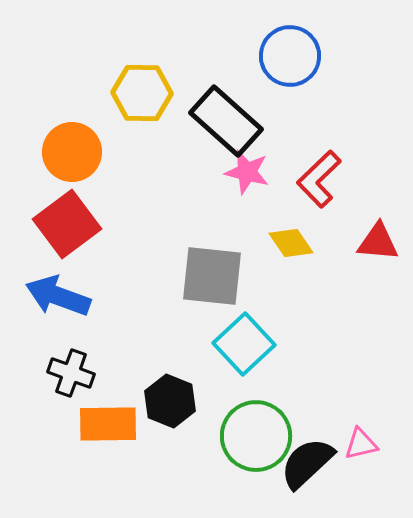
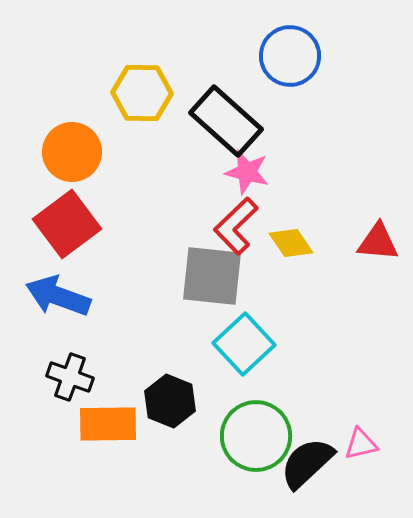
red L-shape: moved 83 px left, 47 px down
black cross: moved 1 px left, 4 px down
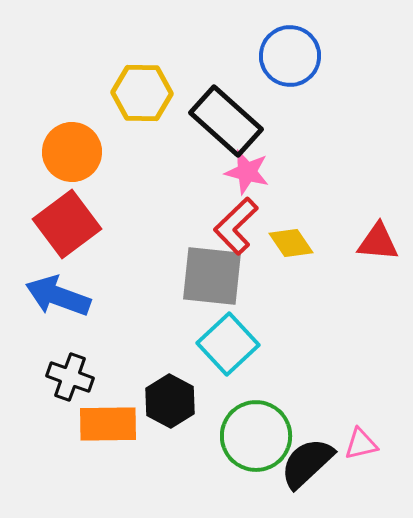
cyan square: moved 16 px left
black hexagon: rotated 6 degrees clockwise
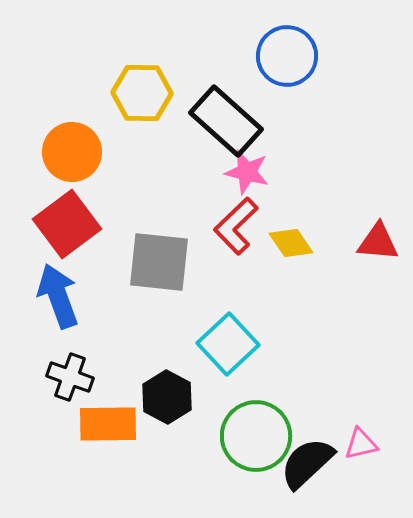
blue circle: moved 3 px left
gray square: moved 53 px left, 14 px up
blue arrow: rotated 50 degrees clockwise
black hexagon: moved 3 px left, 4 px up
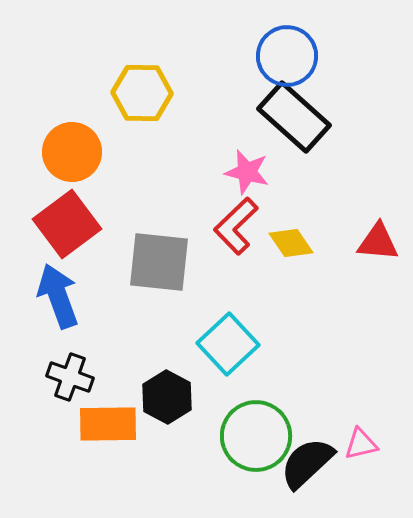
black rectangle: moved 68 px right, 4 px up
